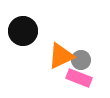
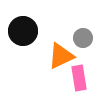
gray circle: moved 2 px right, 22 px up
pink rectangle: rotated 60 degrees clockwise
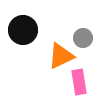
black circle: moved 1 px up
pink rectangle: moved 4 px down
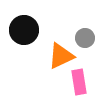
black circle: moved 1 px right
gray circle: moved 2 px right
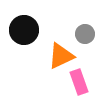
gray circle: moved 4 px up
pink rectangle: rotated 10 degrees counterclockwise
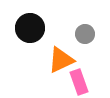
black circle: moved 6 px right, 2 px up
orange triangle: moved 4 px down
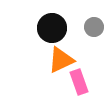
black circle: moved 22 px right
gray circle: moved 9 px right, 7 px up
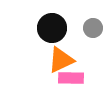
gray circle: moved 1 px left, 1 px down
pink rectangle: moved 8 px left, 4 px up; rotated 70 degrees counterclockwise
